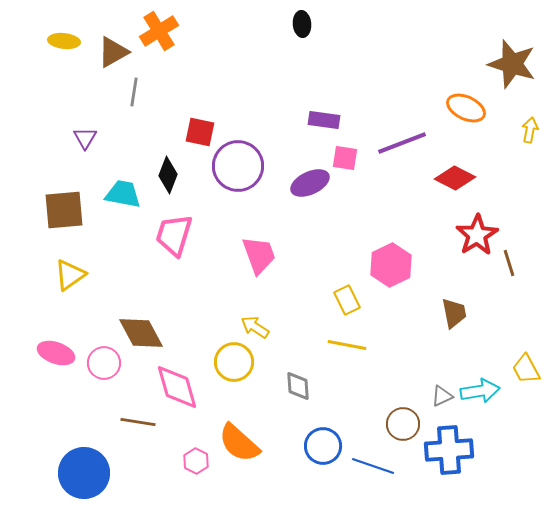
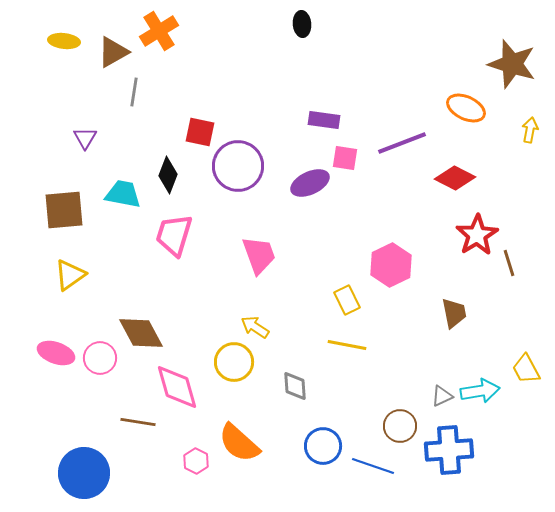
pink circle at (104, 363): moved 4 px left, 5 px up
gray diamond at (298, 386): moved 3 px left
brown circle at (403, 424): moved 3 px left, 2 px down
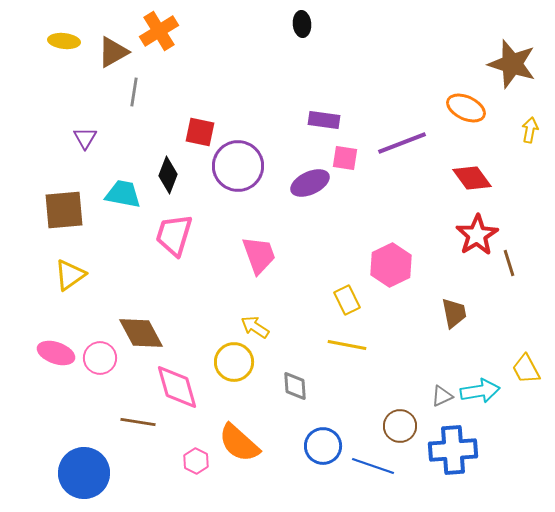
red diamond at (455, 178): moved 17 px right; rotated 27 degrees clockwise
blue cross at (449, 450): moved 4 px right
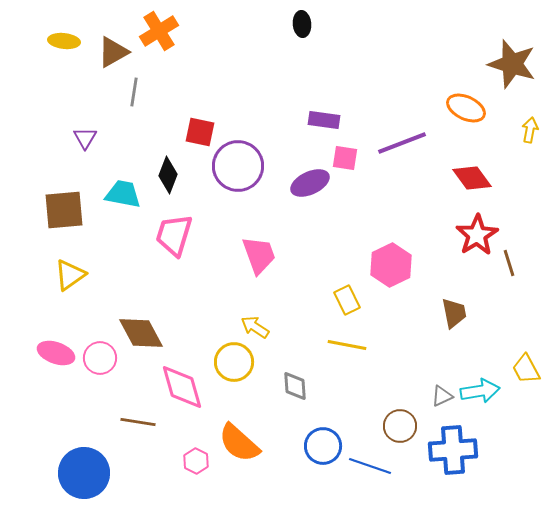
pink diamond at (177, 387): moved 5 px right
blue line at (373, 466): moved 3 px left
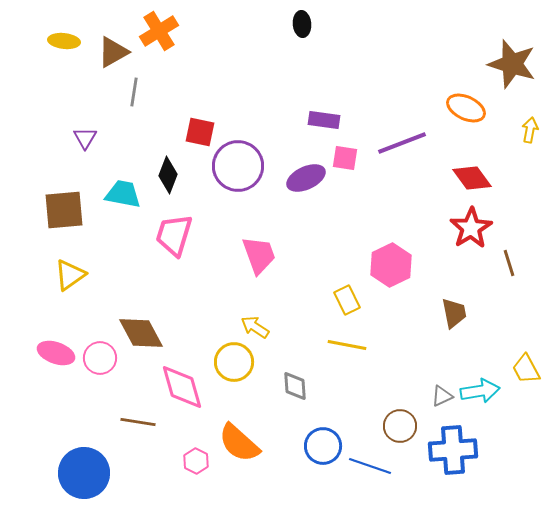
purple ellipse at (310, 183): moved 4 px left, 5 px up
red star at (477, 235): moved 6 px left, 7 px up
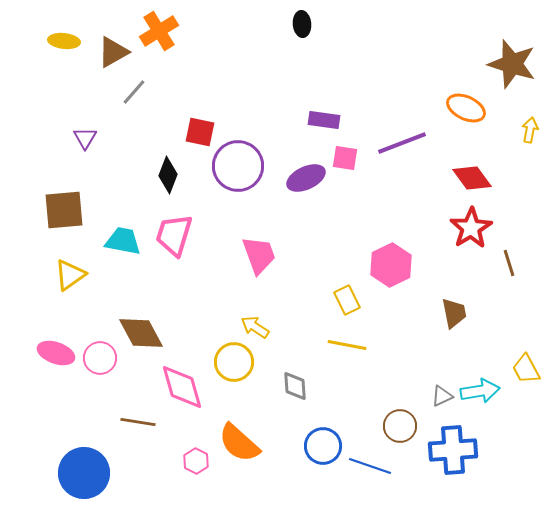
gray line at (134, 92): rotated 32 degrees clockwise
cyan trapezoid at (123, 194): moved 47 px down
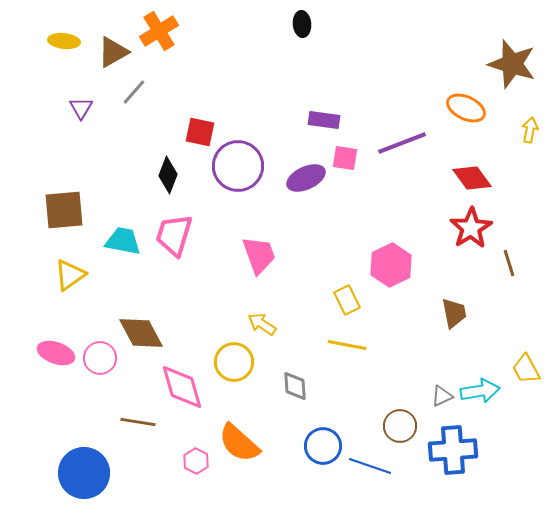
purple triangle at (85, 138): moved 4 px left, 30 px up
yellow arrow at (255, 327): moved 7 px right, 3 px up
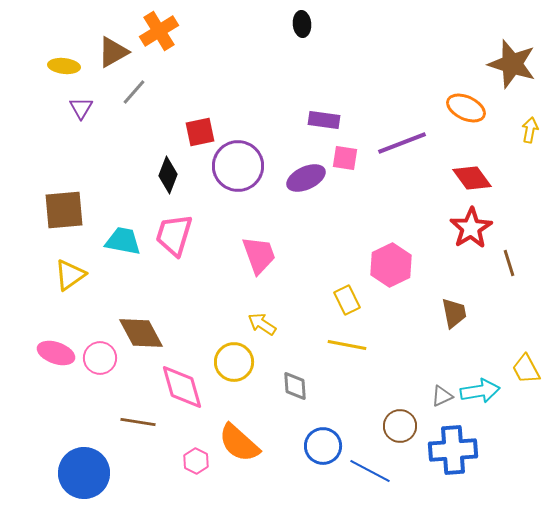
yellow ellipse at (64, 41): moved 25 px down
red square at (200, 132): rotated 24 degrees counterclockwise
blue line at (370, 466): moved 5 px down; rotated 9 degrees clockwise
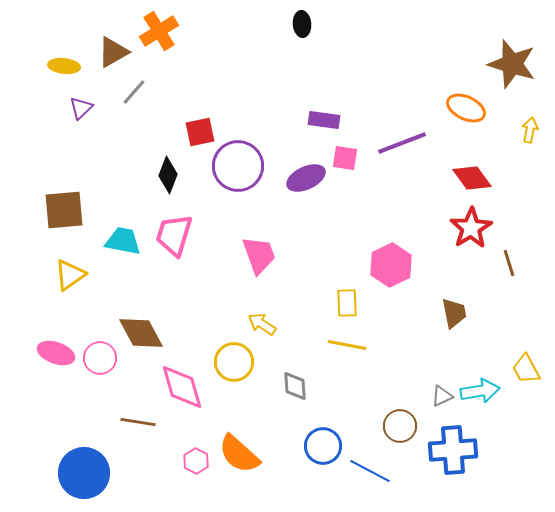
purple triangle at (81, 108): rotated 15 degrees clockwise
yellow rectangle at (347, 300): moved 3 px down; rotated 24 degrees clockwise
orange semicircle at (239, 443): moved 11 px down
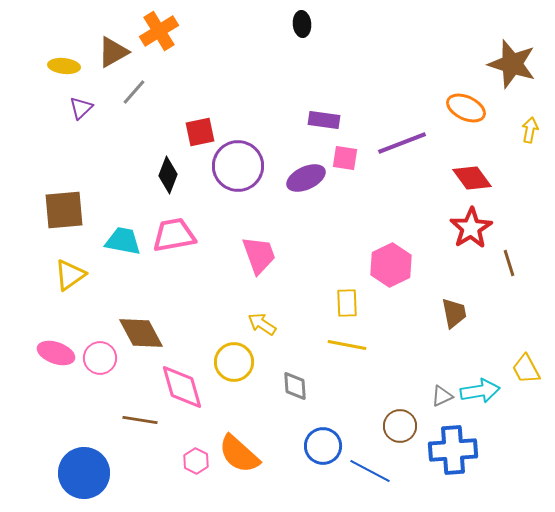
pink trapezoid at (174, 235): rotated 63 degrees clockwise
brown line at (138, 422): moved 2 px right, 2 px up
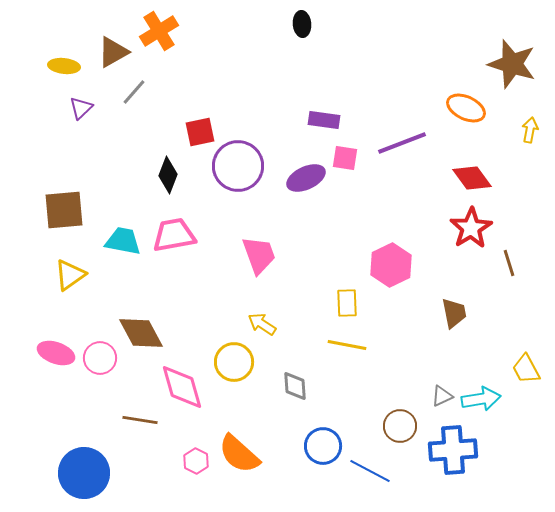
cyan arrow at (480, 391): moved 1 px right, 8 px down
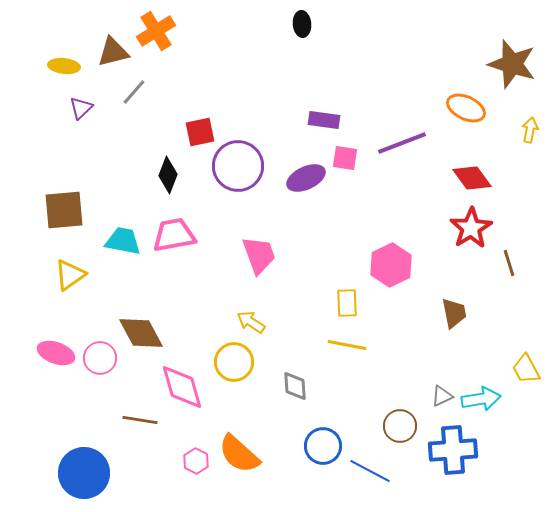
orange cross at (159, 31): moved 3 px left
brown triangle at (113, 52): rotated 16 degrees clockwise
yellow arrow at (262, 324): moved 11 px left, 2 px up
